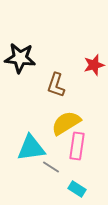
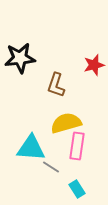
black star: rotated 12 degrees counterclockwise
yellow semicircle: rotated 16 degrees clockwise
cyan triangle: rotated 12 degrees clockwise
cyan rectangle: rotated 24 degrees clockwise
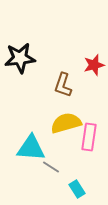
brown L-shape: moved 7 px right
pink rectangle: moved 12 px right, 9 px up
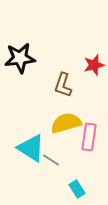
cyan triangle: rotated 28 degrees clockwise
gray line: moved 7 px up
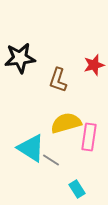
brown L-shape: moved 5 px left, 5 px up
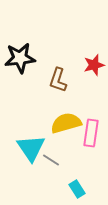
pink rectangle: moved 2 px right, 4 px up
cyan triangle: rotated 24 degrees clockwise
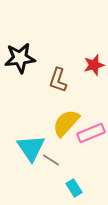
yellow semicircle: rotated 32 degrees counterclockwise
pink rectangle: rotated 60 degrees clockwise
cyan rectangle: moved 3 px left, 1 px up
